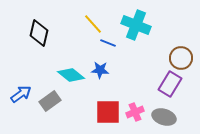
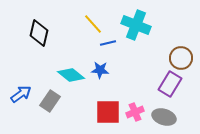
blue line: rotated 35 degrees counterclockwise
gray rectangle: rotated 20 degrees counterclockwise
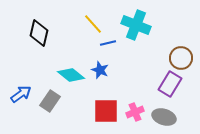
blue star: rotated 18 degrees clockwise
red square: moved 2 px left, 1 px up
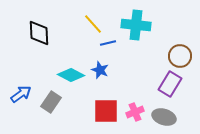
cyan cross: rotated 16 degrees counterclockwise
black diamond: rotated 16 degrees counterclockwise
brown circle: moved 1 px left, 2 px up
cyan diamond: rotated 12 degrees counterclockwise
gray rectangle: moved 1 px right, 1 px down
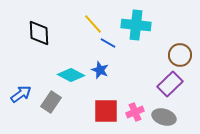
blue line: rotated 42 degrees clockwise
brown circle: moved 1 px up
purple rectangle: rotated 15 degrees clockwise
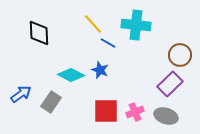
gray ellipse: moved 2 px right, 1 px up
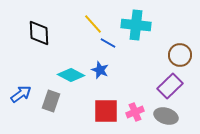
purple rectangle: moved 2 px down
gray rectangle: moved 1 px up; rotated 15 degrees counterclockwise
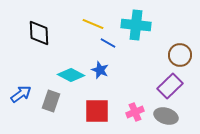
yellow line: rotated 25 degrees counterclockwise
red square: moved 9 px left
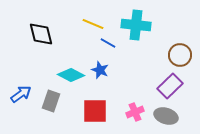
black diamond: moved 2 px right, 1 px down; rotated 12 degrees counterclockwise
red square: moved 2 px left
